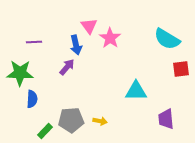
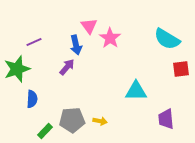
purple line: rotated 21 degrees counterclockwise
green star: moved 3 px left, 4 px up; rotated 20 degrees counterclockwise
gray pentagon: moved 1 px right
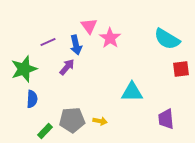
purple line: moved 14 px right
green star: moved 7 px right
cyan triangle: moved 4 px left, 1 px down
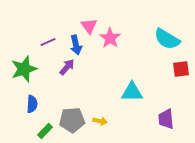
blue semicircle: moved 5 px down
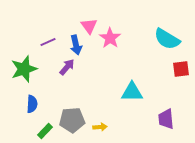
yellow arrow: moved 6 px down; rotated 16 degrees counterclockwise
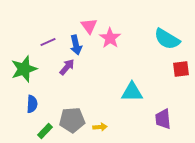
purple trapezoid: moved 3 px left
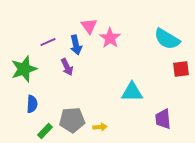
purple arrow: rotated 114 degrees clockwise
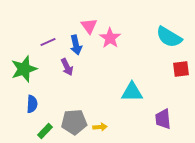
cyan semicircle: moved 2 px right, 2 px up
gray pentagon: moved 2 px right, 2 px down
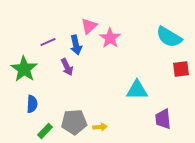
pink triangle: rotated 24 degrees clockwise
green star: rotated 20 degrees counterclockwise
cyan triangle: moved 5 px right, 2 px up
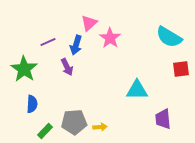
pink triangle: moved 3 px up
blue arrow: rotated 30 degrees clockwise
